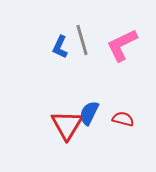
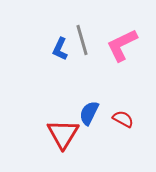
blue L-shape: moved 2 px down
red semicircle: rotated 15 degrees clockwise
red triangle: moved 4 px left, 9 px down
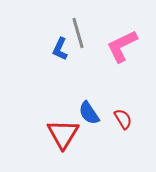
gray line: moved 4 px left, 7 px up
pink L-shape: moved 1 px down
blue semicircle: rotated 60 degrees counterclockwise
red semicircle: rotated 30 degrees clockwise
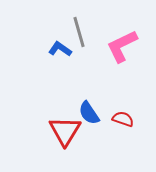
gray line: moved 1 px right, 1 px up
blue L-shape: rotated 100 degrees clockwise
red semicircle: rotated 40 degrees counterclockwise
red triangle: moved 2 px right, 3 px up
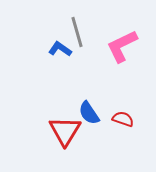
gray line: moved 2 px left
